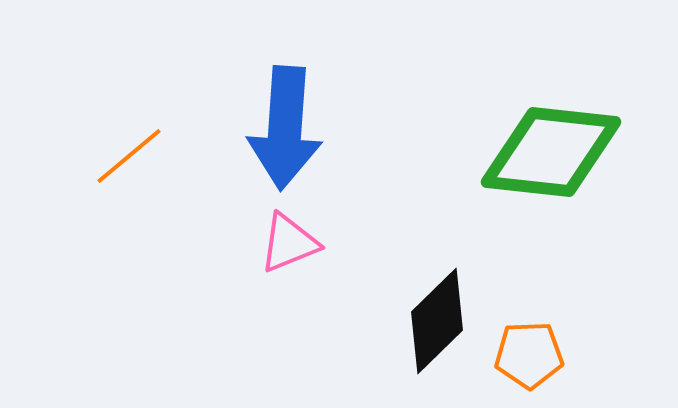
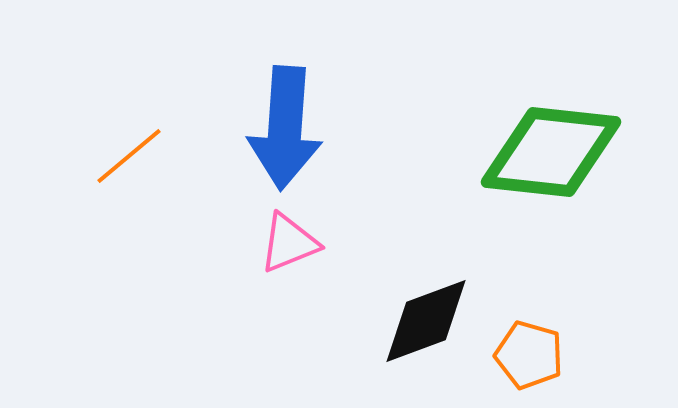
black diamond: moved 11 px left; rotated 24 degrees clockwise
orange pentagon: rotated 18 degrees clockwise
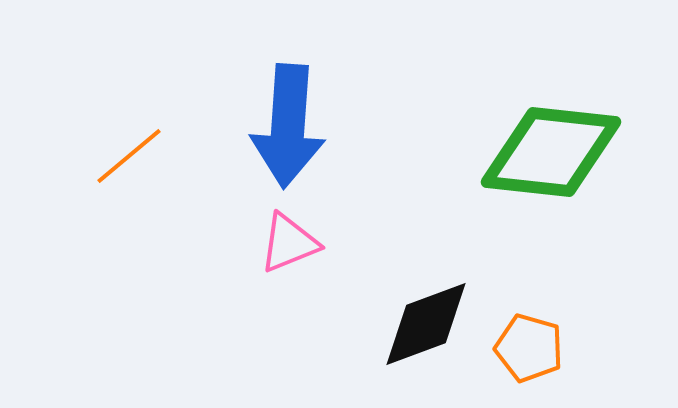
blue arrow: moved 3 px right, 2 px up
black diamond: moved 3 px down
orange pentagon: moved 7 px up
